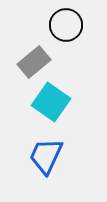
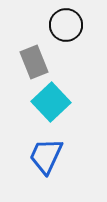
gray rectangle: rotated 72 degrees counterclockwise
cyan square: rotated 12 degrees clockwise
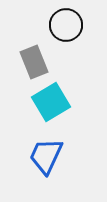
cyan square: rotated 12 degrees clockwise
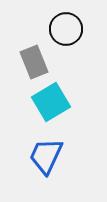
black circle: moved 4 px down
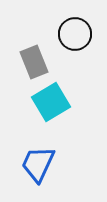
black circle: moved 9 px right, 5 px down
blue trapezoid: moved 8 px left, 8 px down
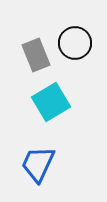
black circle: moved 9 px down
gray rectangle: moved 2 px right, 7 px up
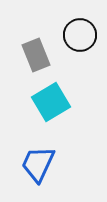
black circle: moved 5 px right, 8 px up
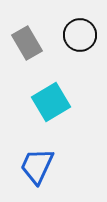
gray rectangle: moved 9 px left, 12 px up; rotated 8 degrees counterclockwise
blue trapezoid: moved 1 px left, 2 px down
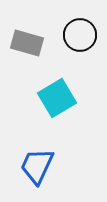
gray rectangle: rotated 44 degrees counterclockwise
cyan square: moved 6 px right, 4 px up
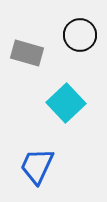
gray rectangle: moved 10 px down
cyan square: moved 9 px right, 5 px down; rotated 12 degrees counterclockwise
